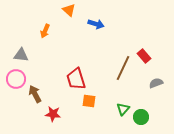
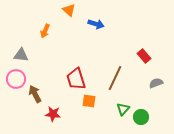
brown line: moved 8 px left, 10 px down
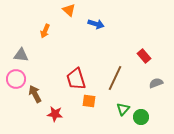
red star: moved 2 px right
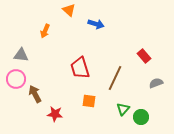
red trapezoid: moved 4 px right, 11 px up
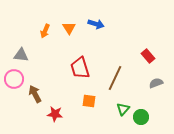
orange triangle: moved 18 px down; rotated 16 degrees clockwise
red rectangle: moved 4 px right
pink circle: moved 2 px left
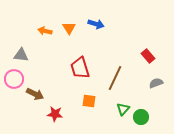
orange arrow: rotated 80 degrees clockwise
brown arrow: rotated 144 degrees clockwise
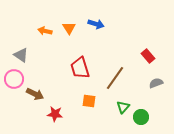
gray triangle: rotated 28 degrees clockwise
brown line: rotated 10 degrees clockwise
green triangle: moved 2 px up
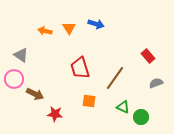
green triangle: rotated 48 degrees counterclockwise
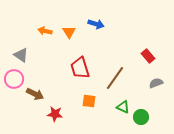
orange triangle: moved 4 px down
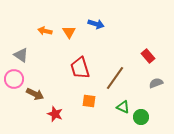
red star: rotated 14 degrees clockwise
